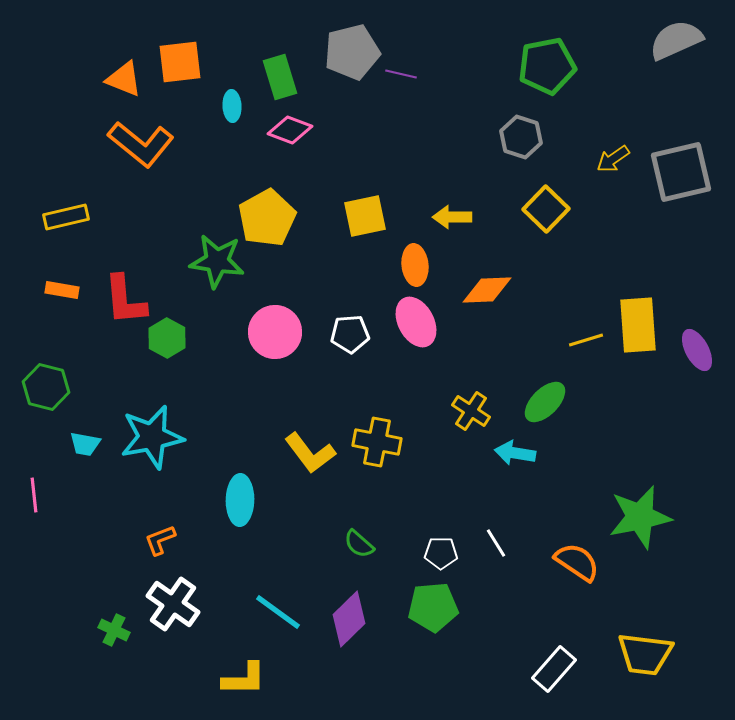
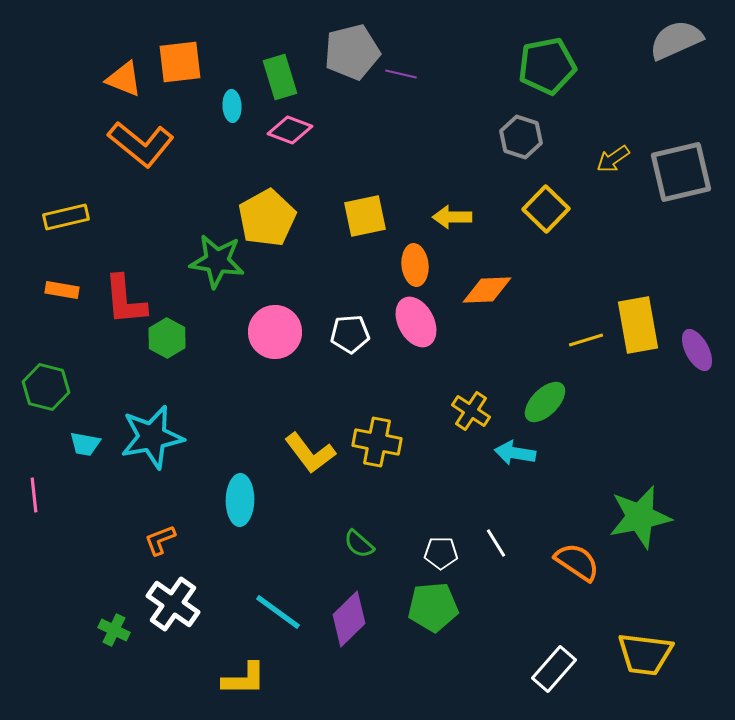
yellow rectangle at (638, 325): rotated 6 degrees counterclockwise
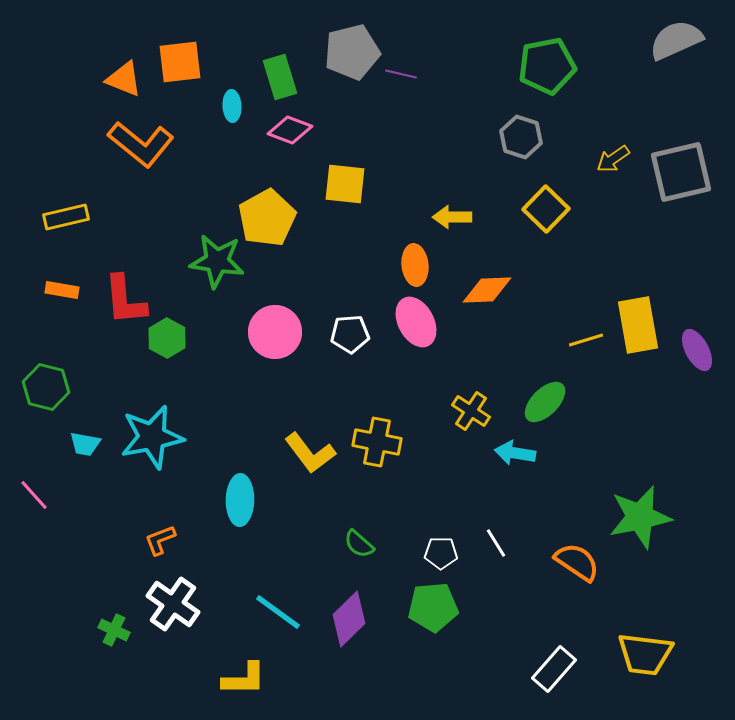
yellow square at (365, 216): moved 20 px left, 32 px up; rotated 18 degrees clockwise
pink line at (34, 495): rotated 36 degrees counterclockwise
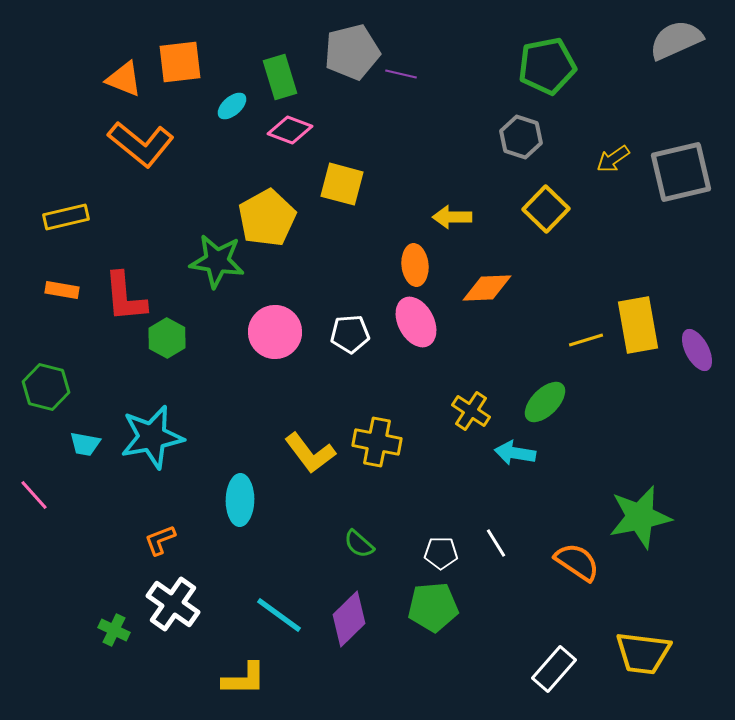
cyan ellipse at (232, 106): rotated 52 degrees clockwise
yellow square at (345, 184): moved 3 px left; rotated 9 degrees clockwise
orange diamond at (487, 290): moved 2 px up
red L-shape at (125, 300): moved 3 px up
cyan line at (278, 612): moved 1 px right, 3 px down
yellow trapezoid at (645, 654): moved 2 px left, 1 px up
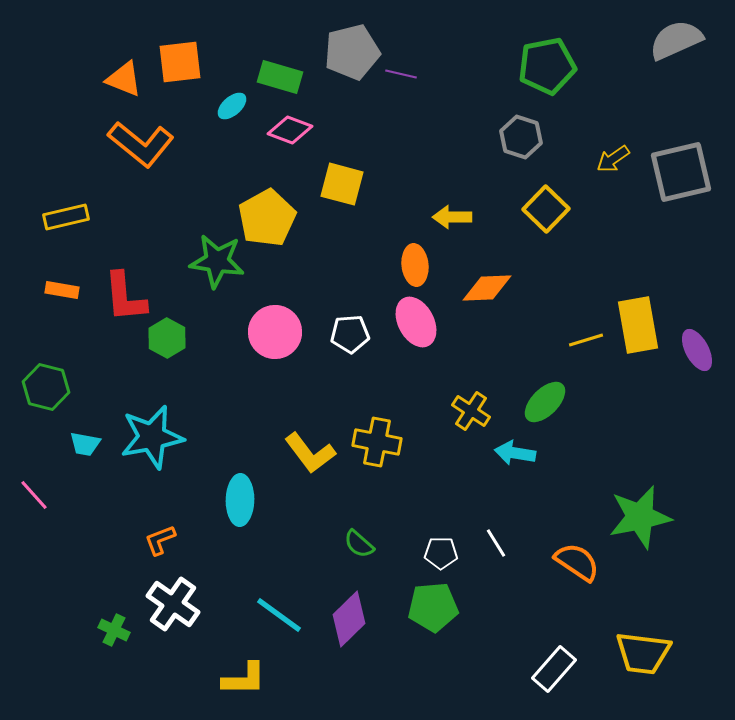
green rectangle at (280, 77): rotated 57 degrees counterclockwise
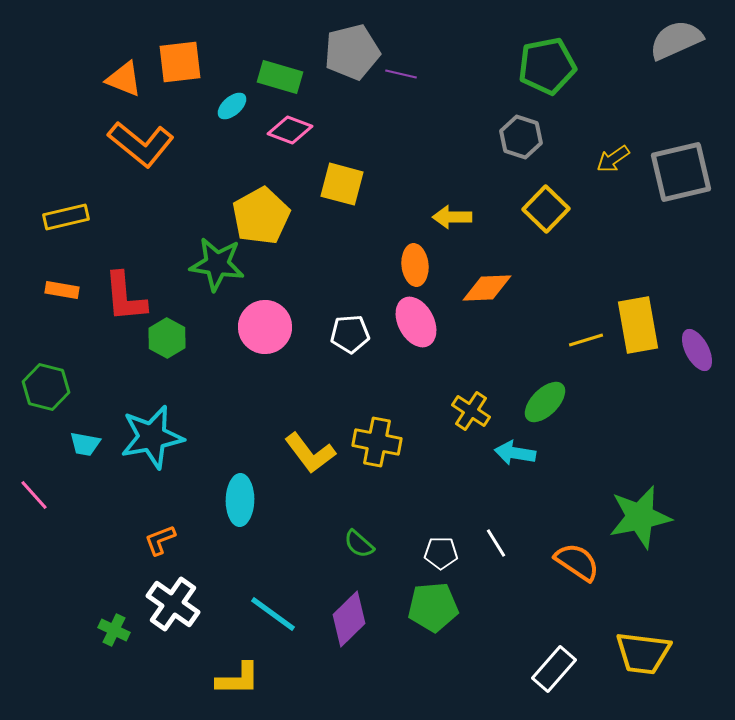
yellow pentagon at (267, 218): moved 6 px left, 2 px up
green star at (217, 261): moved 3 px down
pink circle at (275, 332): moved 10 px left, 5 px up
cyan line at (279, 615): moved 6 px left, 1 px up
yellow L-shape at (244, 679): moved 6 px left
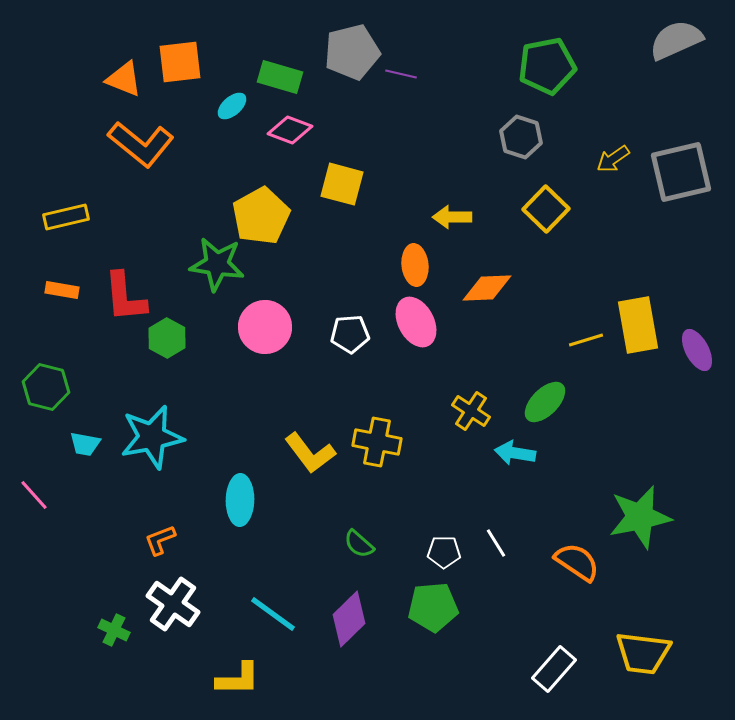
white pentagon at (441, 553): moved 3 px right, 1 px up
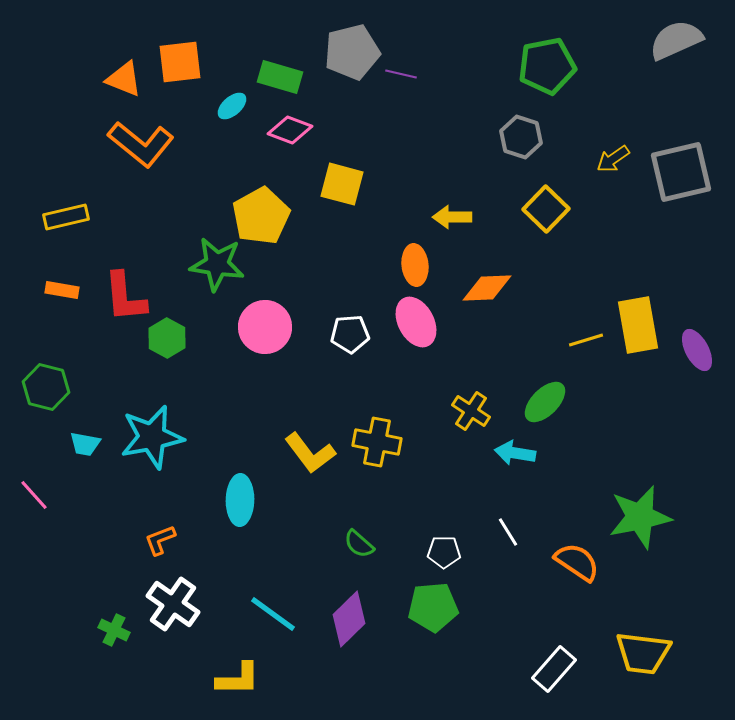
white line at (496, 543): moved 12 px right, 11 px up
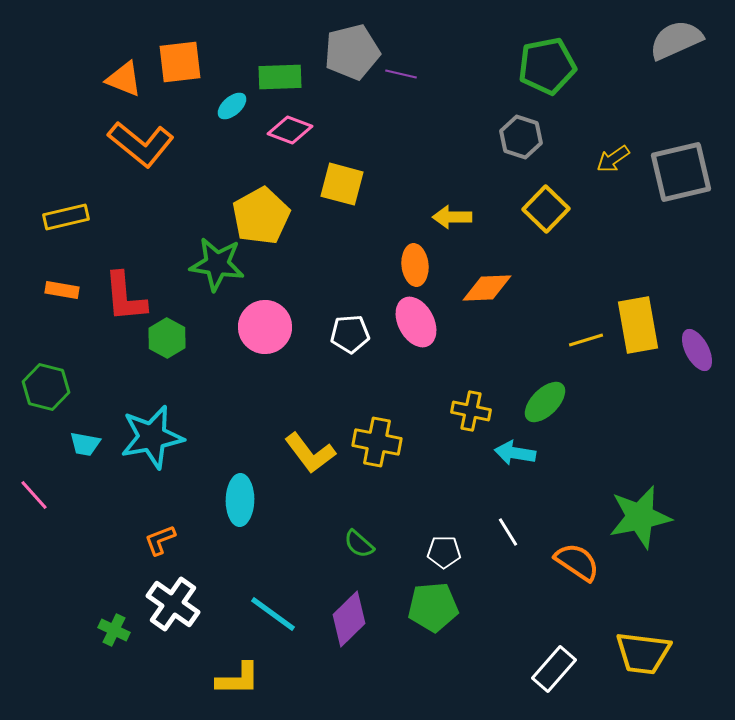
green rectangle at (280, 77): rotated 18 degrees counterclockwise
yellow cross at (471, 411): rotated 21 degrees counterclockwise
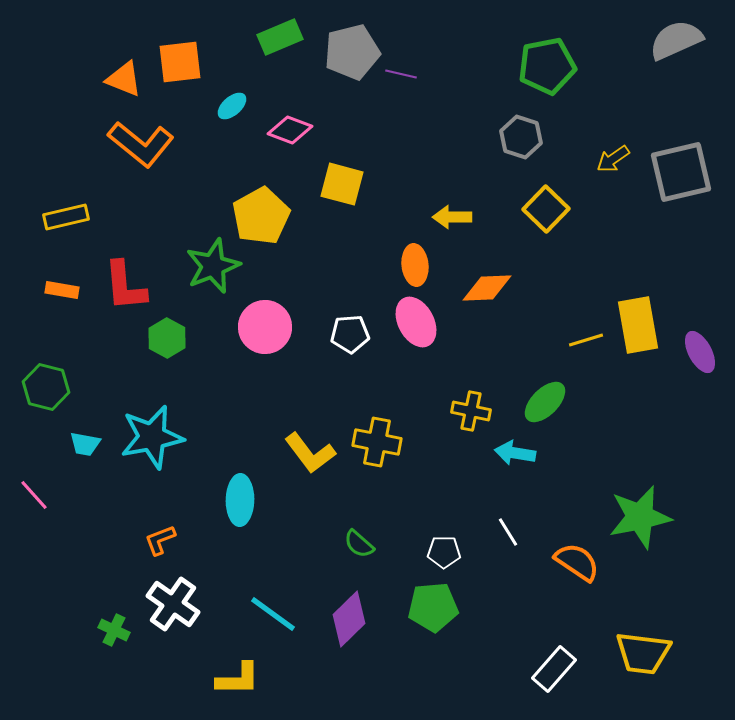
green rectangle at (280, 77): moved 40 px up; rotated 21 degrees counterclockwise
green star at (217, 264): moved 4 px left, 2 px down; rotated 30 degrees counterclockwise
red L-shape at (125, 297): moved 11 px up
purple ellipse at (697, 350): moved 3 px right, 2 px down
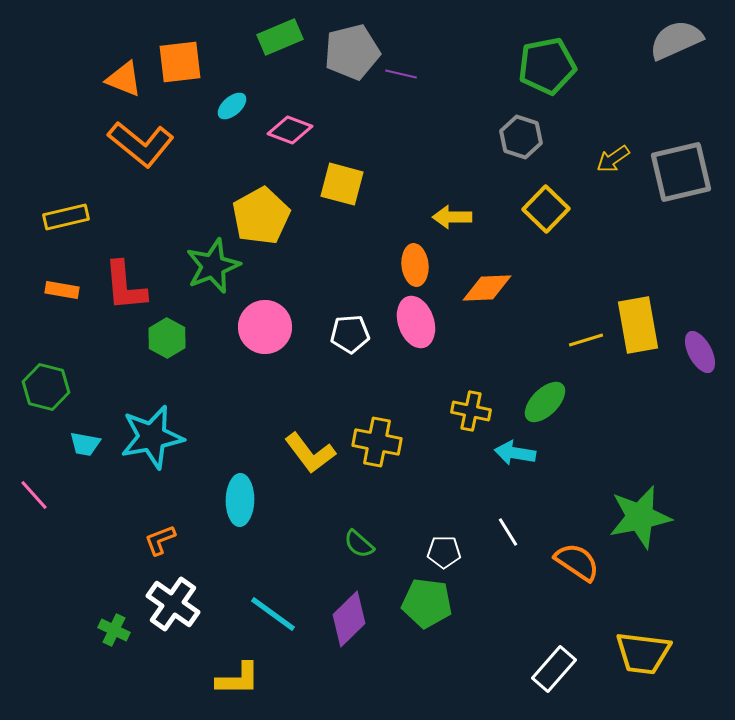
pink ellipse at (416, 322): rotated 9 degrees clockwise
green pentagon at (433, 607): moved 6 px left, 4 px up; rotated 12 degrees clockwise
